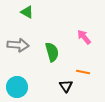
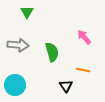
green triangle: rotated 32 degrees clockwise
orange line: moved 2 px up
cyan circle: moved 2 px left, 2 px up
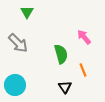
gray arrow: moved 2 px up; rotated 40 degrees clockwise
green semicircle: moved 9 px right, 2 px down
orange line: rotated 56 degrees clockwise
black triangle: moved 1 px left, 1 px down
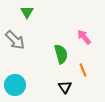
gray arrow: moved 3 px left, 3 px up
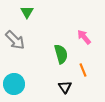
cyan circle: moved 1 px left, 1 px up
